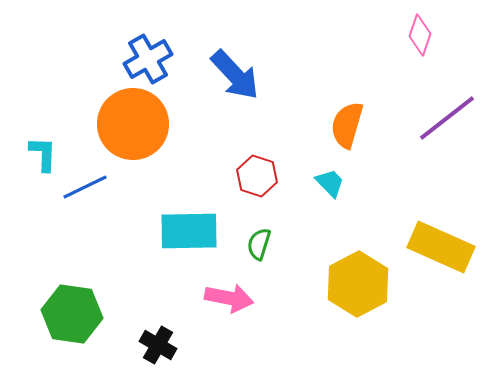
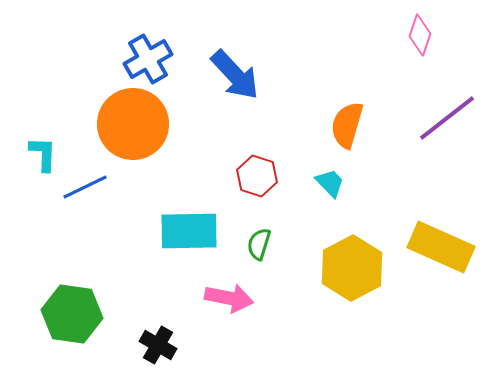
yellow hexagon: moved 6 px left, 16 px up
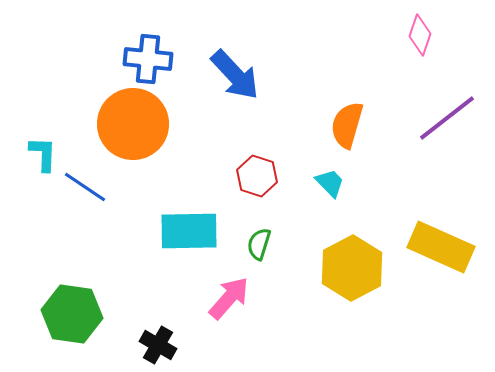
blue cross: rotated 36 degrees clockwise
blue line: rotated 60 degrees clockwise
pink arrow: rotated 60 degrees counterclockwise
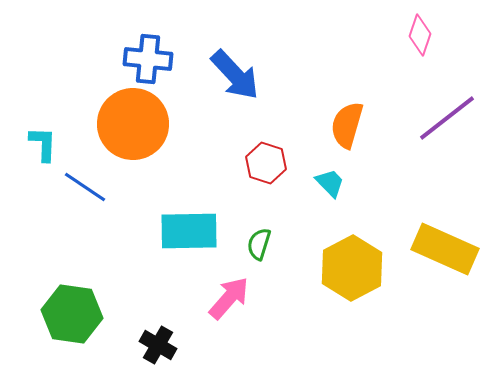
cyan L-shape: moved 10 px up
red hexagon: moved 9 px right, 13 px up
yellow rectangle: moved 4 px right, 2 px down
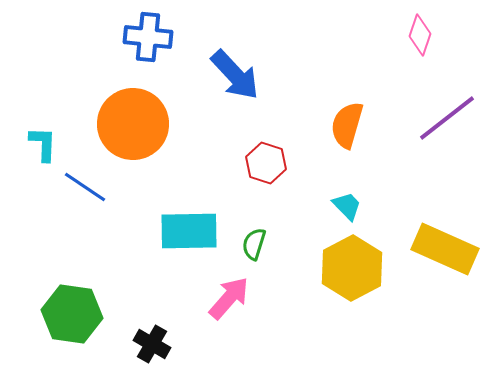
blue cross: moved 22 px up
cyan trapezoid: moved 17 px right, 23 px down
green semicircle: moved 5 px left
black cross: moved 6 px left, 1 px up
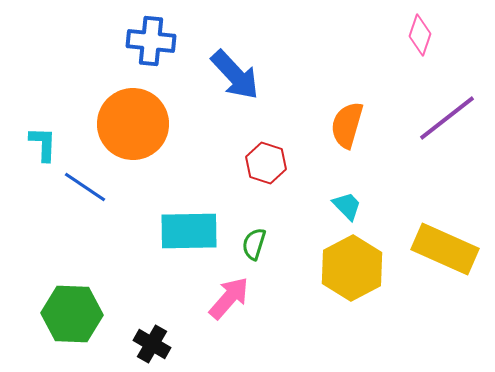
blue cross: moved 3 px right, 4 px down
green hexagon: rotated 6 degrees counterclockwise
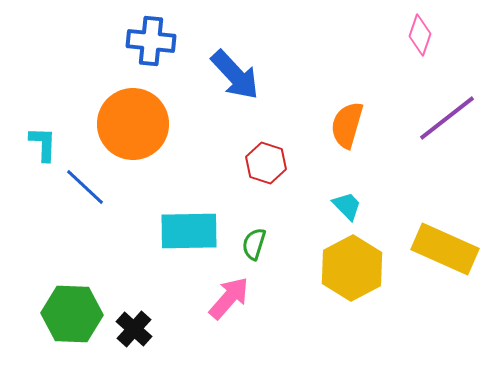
blue line: rotated 9 degrees clockwise
black cross: moved 18 px left, 15 px up; rotated 12 degrees clockwise
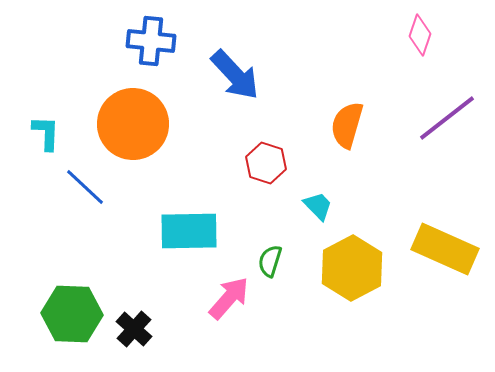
cyan L-shape: moved 3 px right, 11 px up
cyan trapezoid: moved 29 px left
green semicircle: moved 16 px right, 17 px down
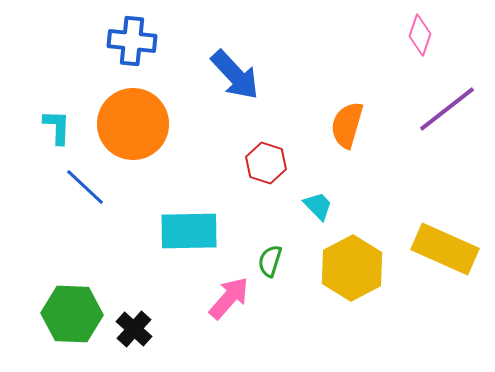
blue cross: moved 19 px left
purple line: moved 9 px up
cyan L-shape: moved 11 px right, 6 px up
